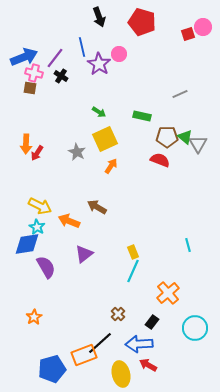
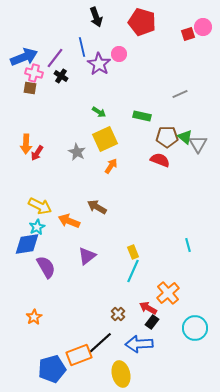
black arrow at (99, 17): moved 3 px left
cyan star at (37, 227): rotated 14 degrees clockwise
purple triangle at (84, 254): moved 3 px right, 2 px down
orange rectangle at (84, 355): moved 5 px left
red arrow at (148, 365): moved 57 px up
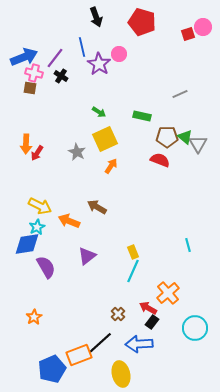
blue pentagon at (52, 369): rotated 8 degrees counterclockwise
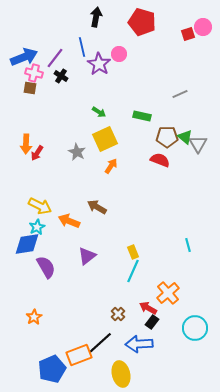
black arrow at (96, 17): rotated 150 degrees counterclockwise
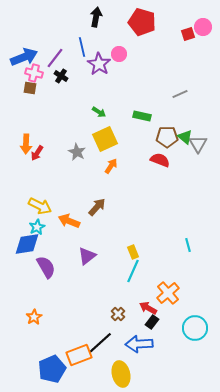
brown arrow at (97, 207): rotated 102 degrees clockwise
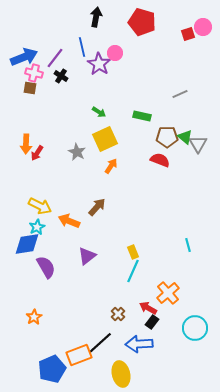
pink circle at (119, 54): moved 4 px left, 1 px up
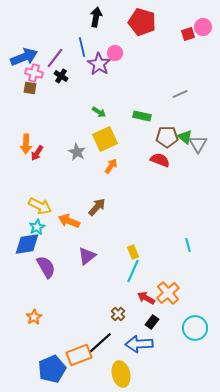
red arrow at (148, 308): moved 2 px left, 10 px up
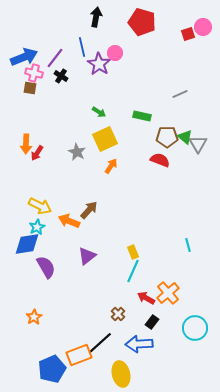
brown arrow at (97, 207): moved 8 px left, 3 px down
